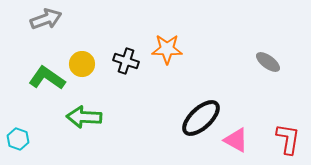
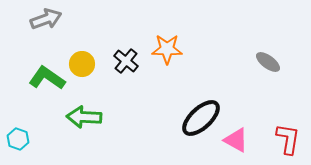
black cross: rotated 20 degrees clockwise
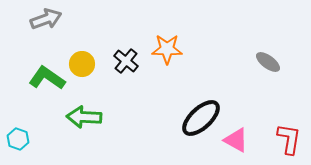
red L-shape: moved 1 px right
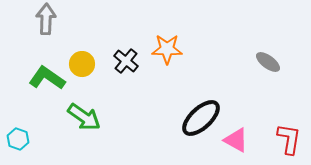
gray arrow: rotated 68 degrees counterclockwise
green arrow: rotated 148 degrees counterclockwise
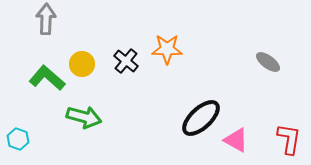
green L-shape: rotated 6 degrees clockwise
green arrow: rotated 20 degrees counterclockwise
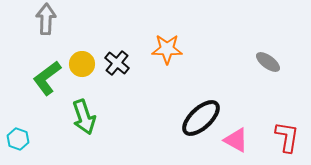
black cross: moved 9 px left, 2 px down
green L-shape: rotated 78 degrees counterclockwise
green arrow: rotated 56 degrees clockwise
red L-shape: moved 2 px left, 2 px up
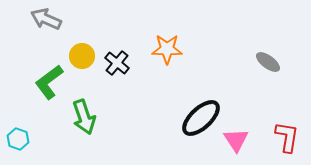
gray arrow: rotated 68 degrees counterclockwise
yellow circle: moved 8 px up
green L-shape: moved 2 px right, 4 px down
pink triangle: rotated 28 degrees clockwise
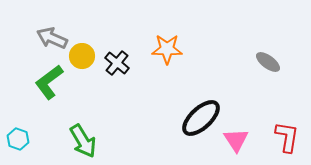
gray arrow: moved 6 px right, 19 px down
green arrow: moved 1 px left, 24 px down; rotated 12 degrees counterclockwise
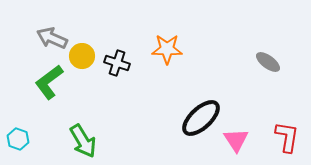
black cross: rotated 20 degrees counterclockwise
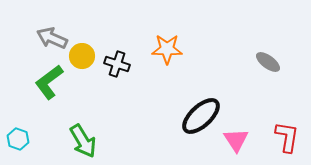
black cross: moved 1 px down
black ellipse: moved 2 px up
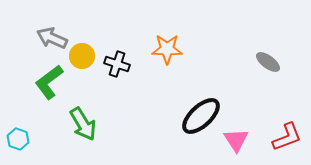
red L-shape: rotated 60 degrees clockwise
green arrow: moved 17 px up
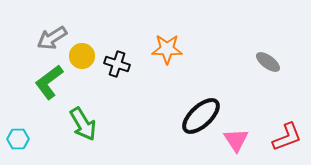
gray arrow: rotated 56 degrees counterclockwise
cyan hexagon: rotated 20 degrees counterclockwise
